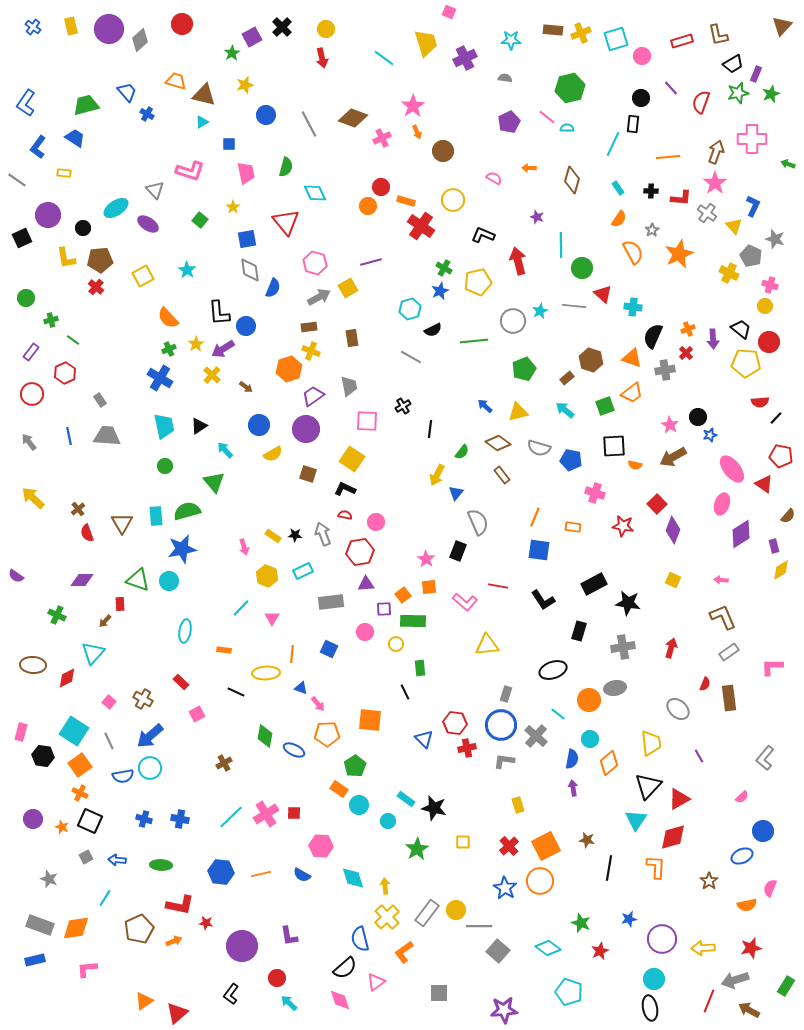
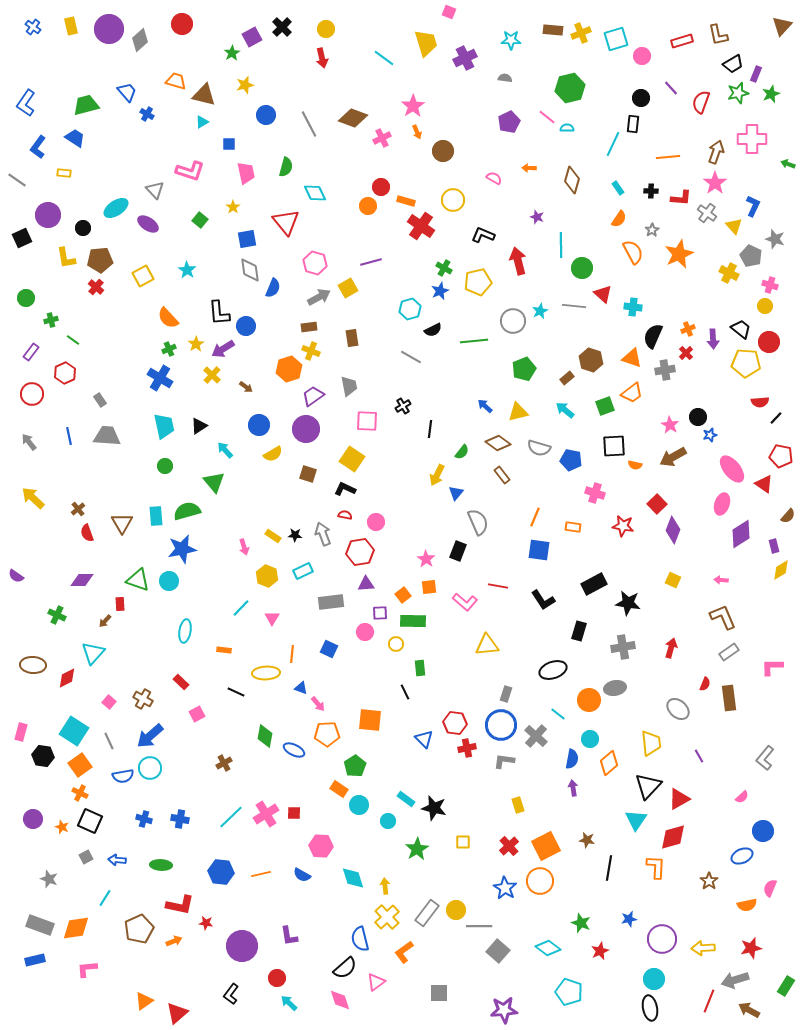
purple square at (384, 609): moved 4 px left, 4 px down
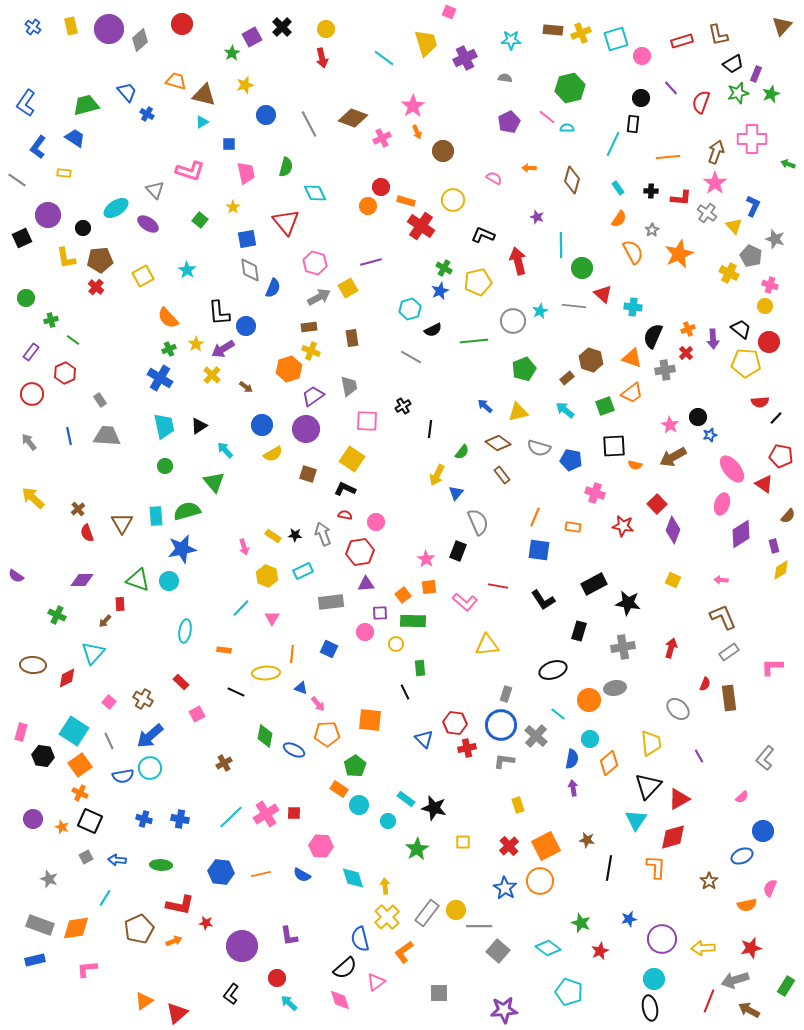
blue circle at (259, 425): moved 3 px right
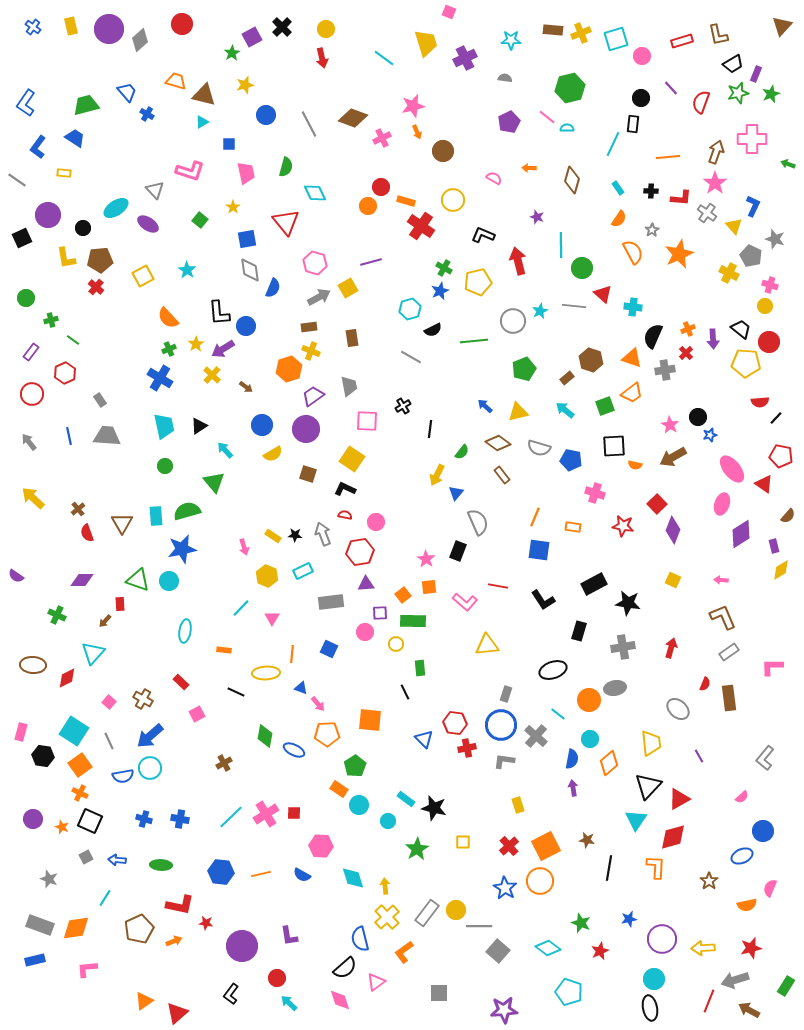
pink star at (413, 106): rotated 20 degrees clockwise
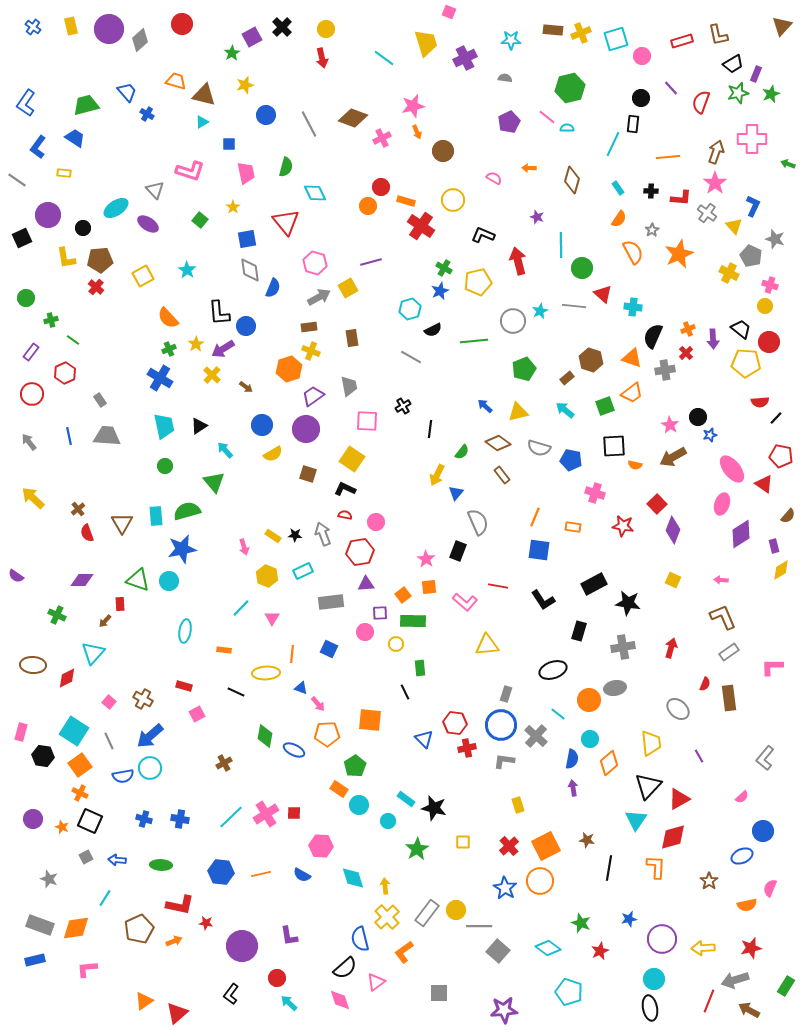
red rectangle at (181, 682): moved 3 px right, 4 px down; rotated 28 degrees counterclockwise
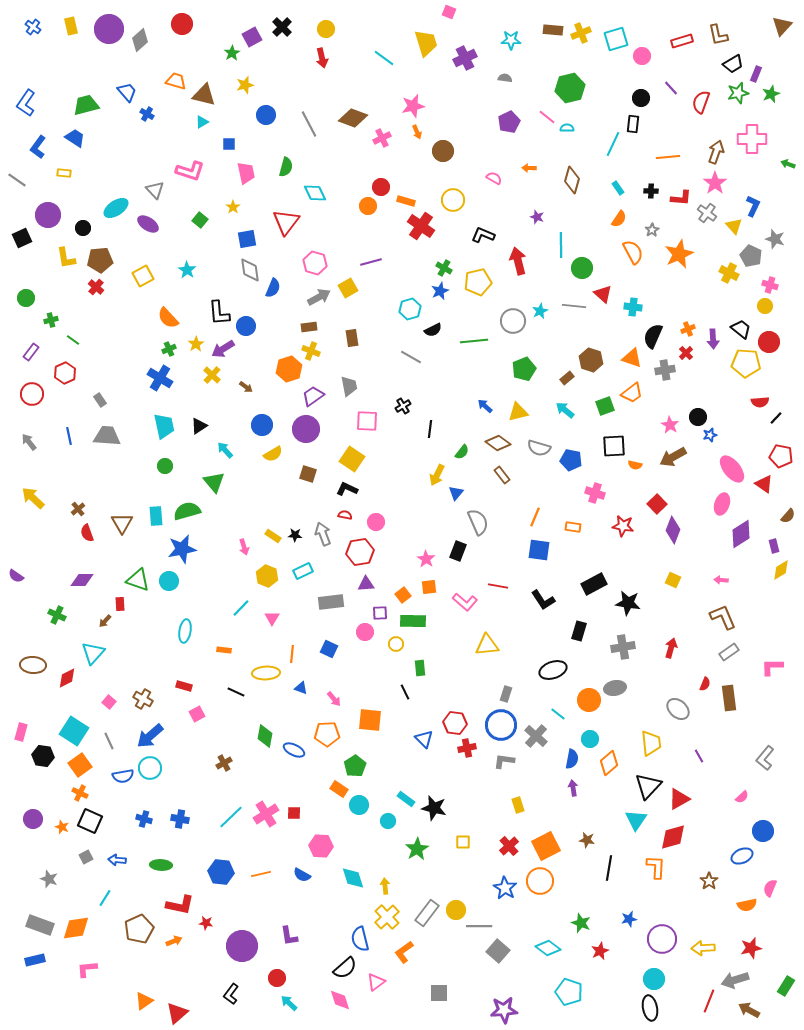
red triangle at (286, 222): rotated 16 degrees clockwise
black L-shape at (345, 489): moved 2 px right
pink arrow at (318, 704): moved 16 px right, 5 px up
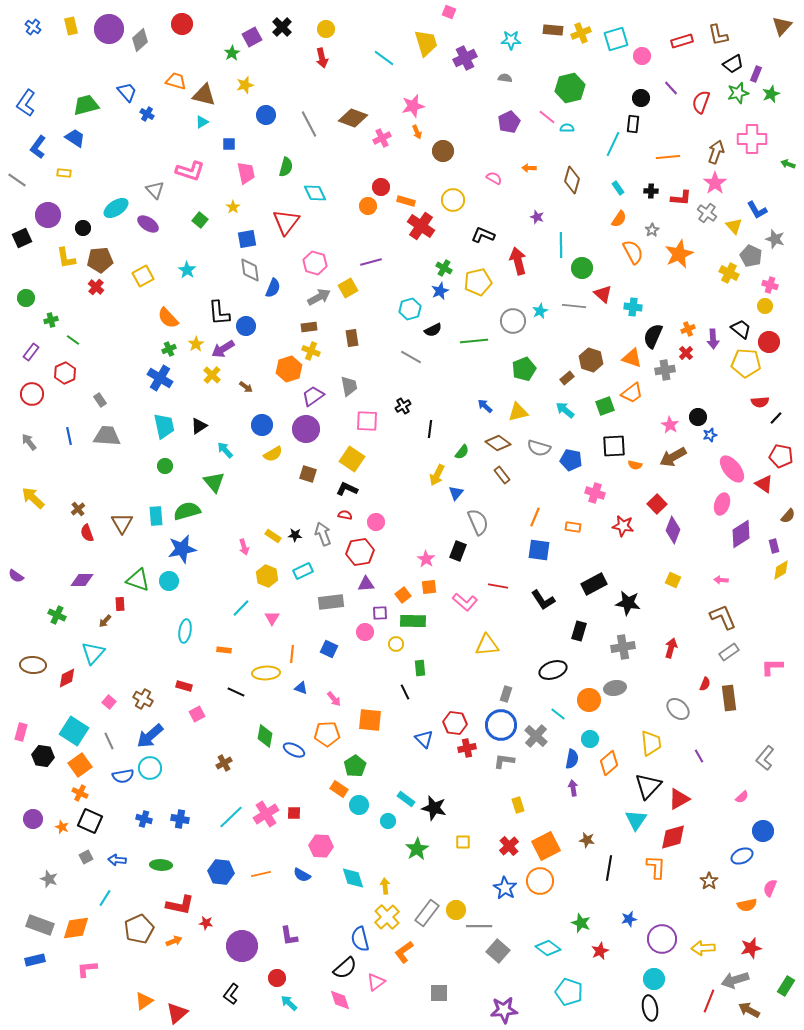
blue L-shape at (753, 206): moved 4 px right, 4 px down; rotated 125 degrees clockwise
